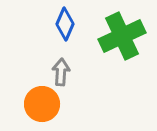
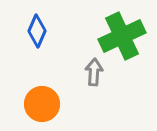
blue diamond: moved 28 px left, 7 px down
gray arrow: moved 33 px right
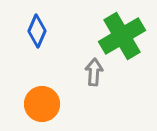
green cross: rotated 6 degrees counterclockwise
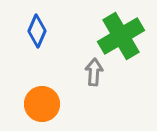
green cross: moved 1 px left
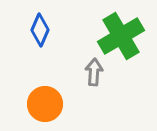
blue diamond: moved 3 px right, 1 px up
orange circle: moved 3 px right
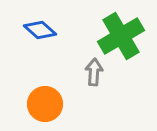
blue diamond: rotated 72 degrees counterclockwise
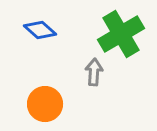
green cross: moved 2 px up
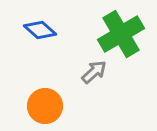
gray arrow: rotated 44 degrees clockwise
orange circle: moved 2 px down
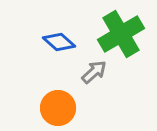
blue diamond: moved 19 px right, 12 px down
orange circle: moved 13 px right, 2 px down
